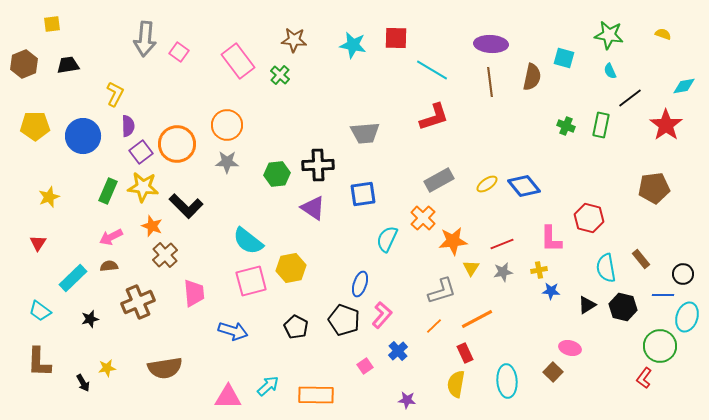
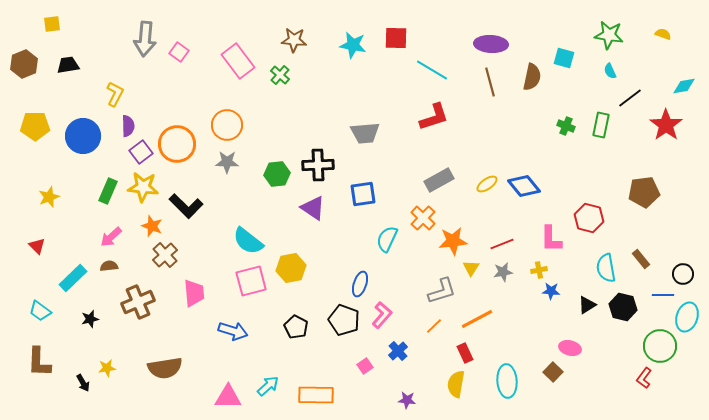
brown line at (490, 82): rotated 8 degrees counterclockwise
brown pentagon at (654, 188): moved 10 px left, 4 px down
pink arrow at (111, 237): rotated 15 degrees counterclockwise
red triangle at (38, 243): moved 1 px left, 3 px down; rotated 18 degrees counterclockwise
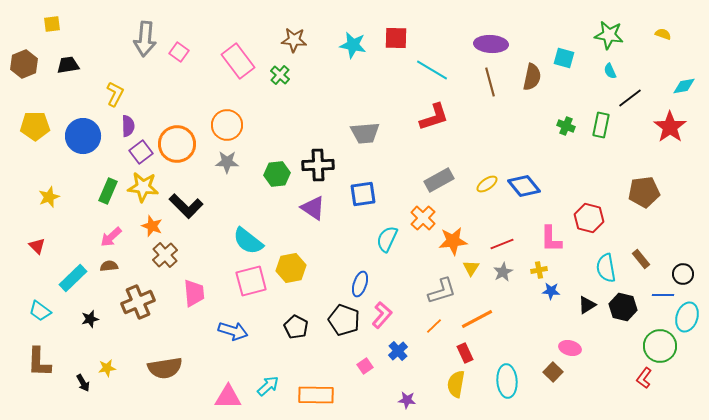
red star at (666, 125): moved 4 px right, 2 px down
gray star at (503, 272): rotated 18 degrees counterclockwise
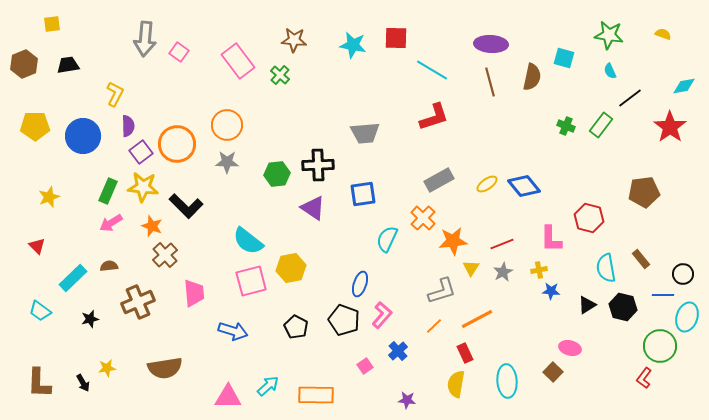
green rectangle at (601, 125): rotated 25 degrees clockwise
pink arrow at (111, 237): moved 14 px up; rotated 10 degrees clockwise
brown L-shape at (39, 362): moved 21 px down
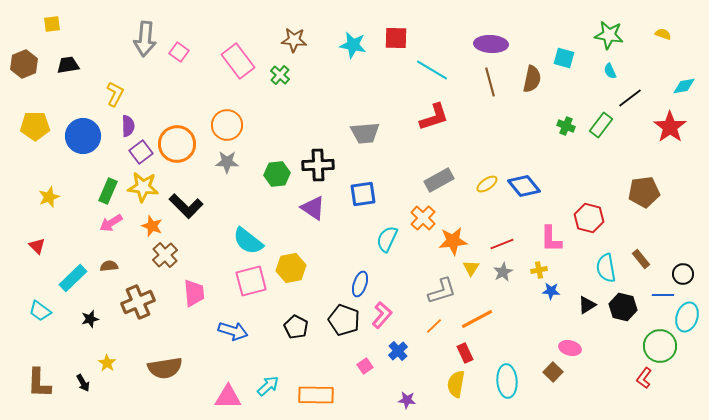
brown semicircle at (532, 77): moved 2 px down
yellow star at (107, 368): moved 5 px up; rotated 30 degrees counterclockwise
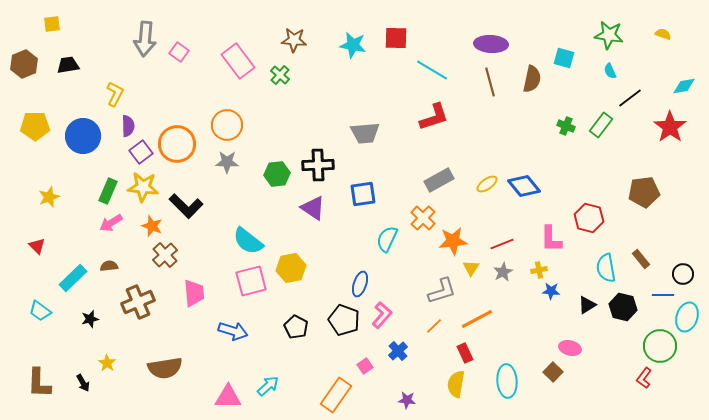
orange rectangle at (316, 395): moved 20 px right; rotated 56 degrees counterclockwise
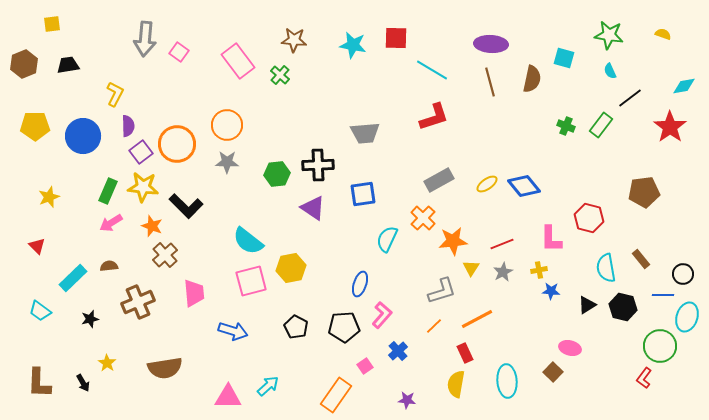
black pentagon at (344, 320): moved 7 px down; rotated 24 degrees counterclockwise
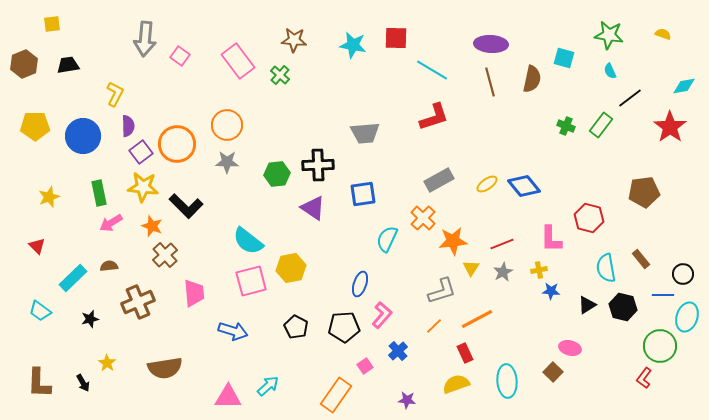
pink square at (179, 52): moved 1 px right, 4 px down
green rectangle at (108, 191): moved 9 px left, 2 px down; rotated 35 degrees counterclockwise
yellow semicircle at (456, 384): rotated 60 degrees clockwise
